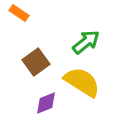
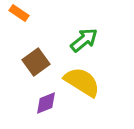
green arrow: moved 2 px left, 2 px up
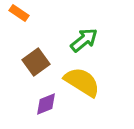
purple diamond: moved 1 px down
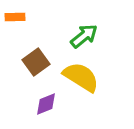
orange rectangle: moved 4 px left, 4 px down; rotated 36 degrees counterclockwise
green arrow: moved 4 px up
yellow semicircle: moved 1 px left, 5 px up
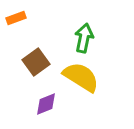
orange rectangle: moved 1 px right, 1 px down; rotated 18 degrees counterclockwise
green arrow: moved 2 px down; rotated 40 degrees counterclockwise
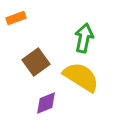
purple diamond: moved 1 px up
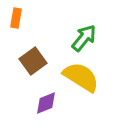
orange rectangle: rotated 60 degrees counterclockwise
green arrow: rotated 28 degrees clockwise
brown square: moved 3 px left, 1 px up
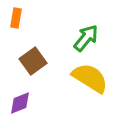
green arrow: moved 2 px right
yellow semicircle: moved 9 px right, 1 px down
purple diamond: moved 26 px left
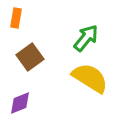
brown square: moved 3 px left, 4 px up
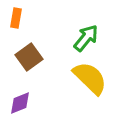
brown square: moved 1 px left
yellow semicircle: rotated 12 degrees clockwise
